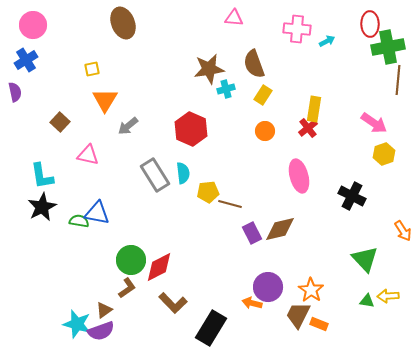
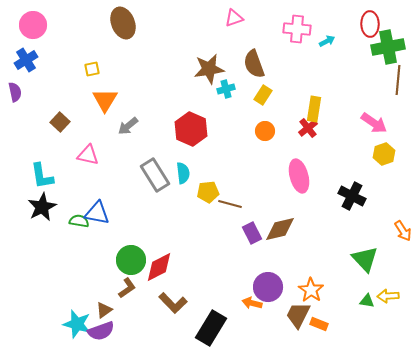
pink triangle at (234, 18): rotated 24 degrees counterclockwise
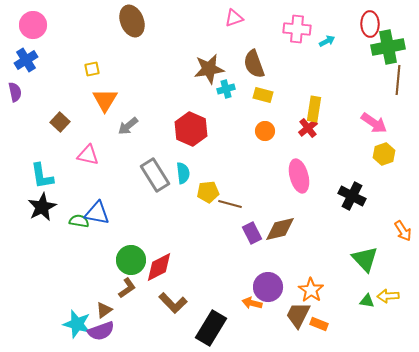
brown ellipse at (123, 23): moved 9 px right, 2 px up
yellow rectangle at (263, 95): rotated 72 degrees clockwise
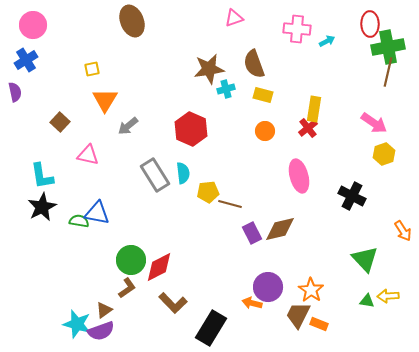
brown line at (398, 80): moved 10 px left, 8 px up; rotated 8 degrees clockwise
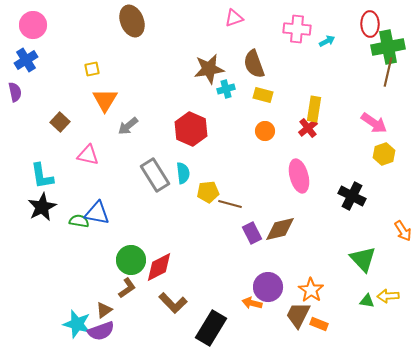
green triangle at (365, 259): moved 2 px left
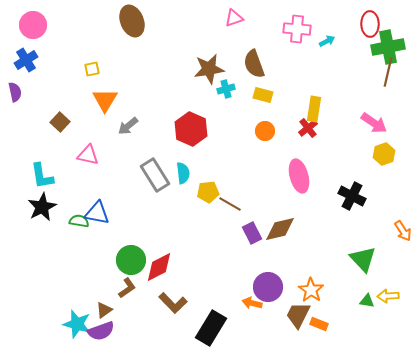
brown line at (230, 204): rotated 15 degrees clockwise
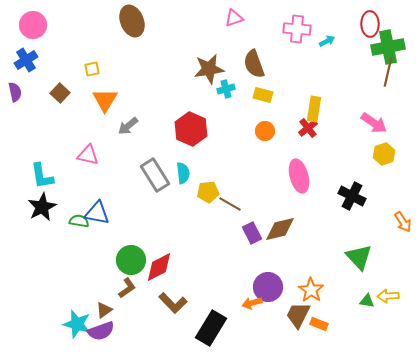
brown square at (60, 122): moved 29 px up
orange arrow at (403, 231): moved 9 px up
green triangle at (363, 259): moved 4 px left, 2 px up
orange arrow at (252, 303): rotated 30 degrees counterclockwise
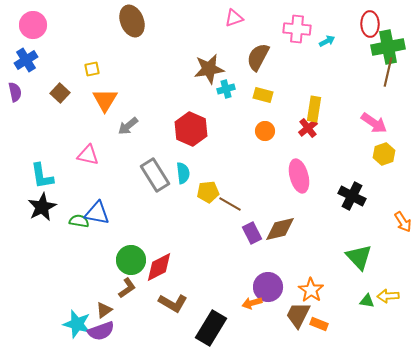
brown semicircle at (254, 64): moved 4 px right, 7 px up; rotated 48 degrees clockwise
brown L-shape at (173, 303): rotated 16 degrees counterclockwise
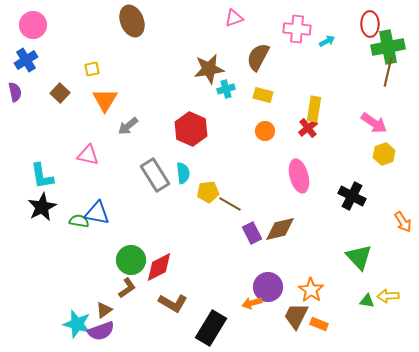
brown trapezoid at (298, 315): moved 2 px left, 1 px down
